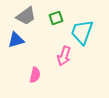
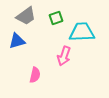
cyan trapezoid: rotated 68 degrees clockwise
blue triangle: moved 1 px right, 1 px down
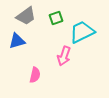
cyan trapezoid: rotated 24 degrees counterclockwise
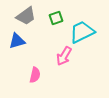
pink arrow: rotated 12 degrees clockwise
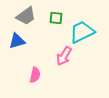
green square: rotated 24 degrees clockwise
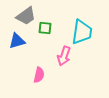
green square: moved 11 px left, 10 px down
cyan trapezoid: rotated 124 degrees clockwise
pink arrow: rotated 12 degrees counterclockwise
pink semicircle: moved 4 px right
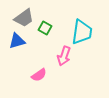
gray trapezoid: moved 2 px left, 2 px down
green square: rotated 24 degrees clockwise
pink semicircle: rotated 42 degrees clockwise
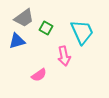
green square: moved 1 px right
cyan trapezoid: rotated 32 degrees counterclockwise
pink arrow: rotated 30 degrees counterclockwise
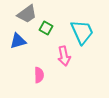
gray trapezoid: moved 3 px right, 4 px up
blue triangle: moved 1 px right
pink semicircle: rotated 56 degrees counterclockwise
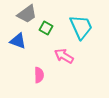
cyan trapezoid: moved 1 px left, 5 px up
blue triangle: rotated 36 degrees clockwise
pink arrow: rotated 132 degrees clockwise
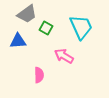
blue triangle: rotated 24 degrees counterclockwise
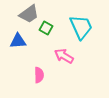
gray trapezoid: moved 2 px right
